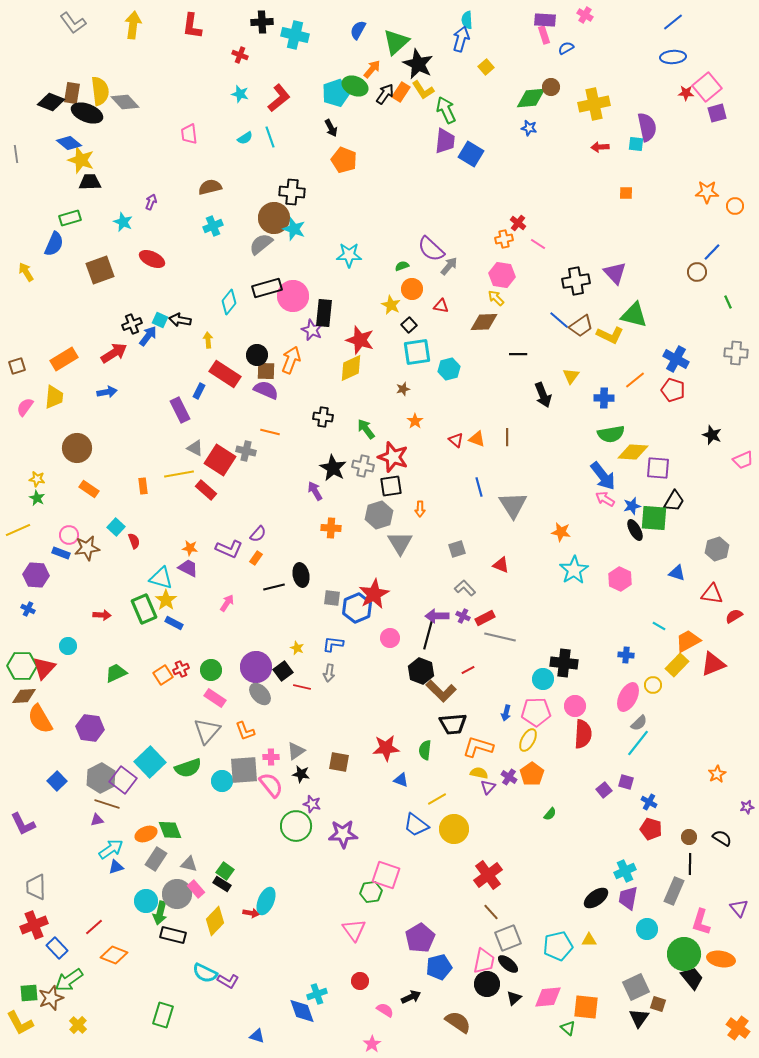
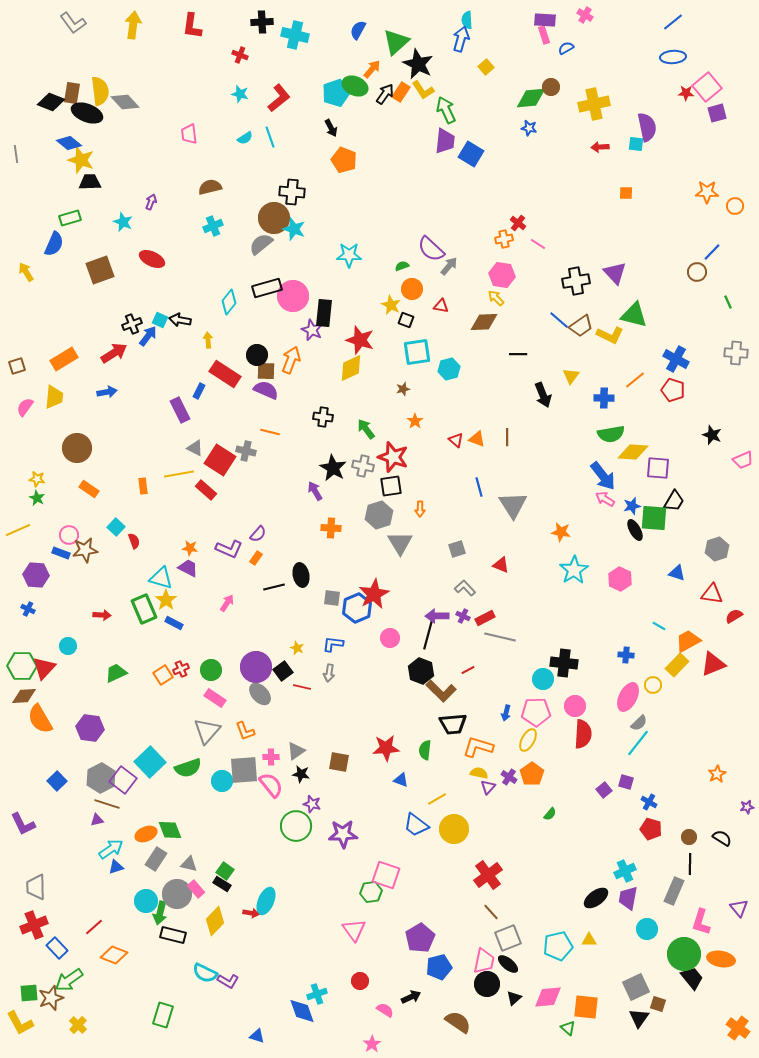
black square at (409, 325): moved 3 px left, 5 px up; rotated 28 degrees counterclockwise
brown star at (87, 548): moved 2 px left, 2 px down
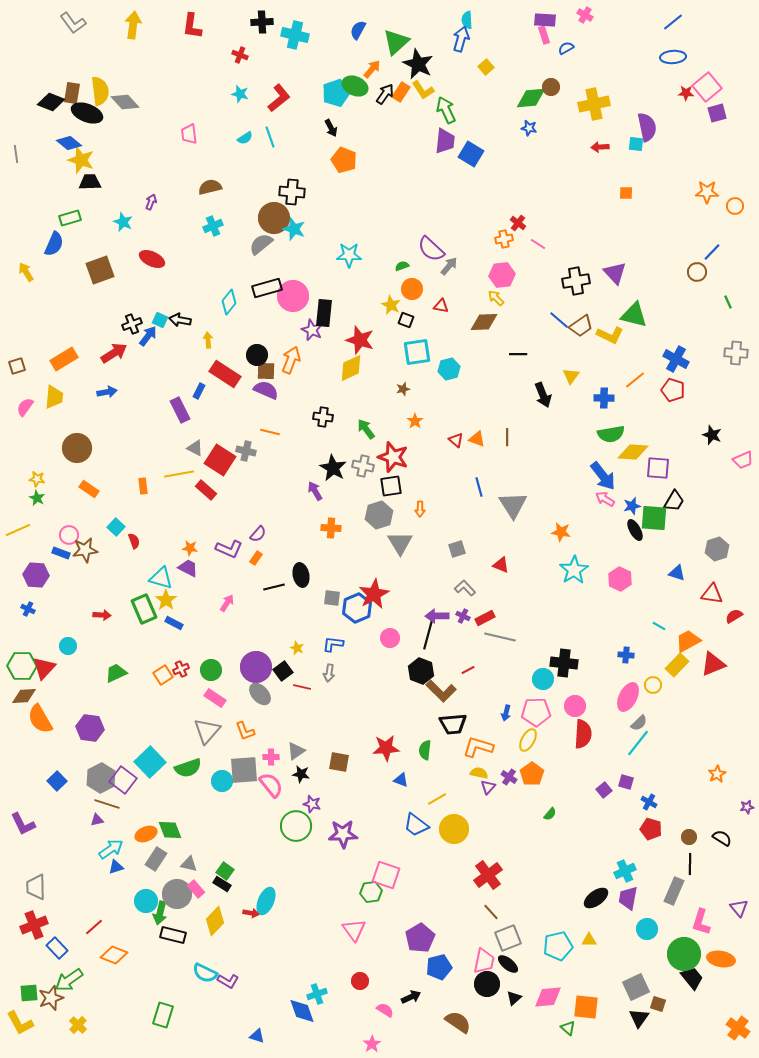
pink hexagon at (502, 275): rotated 15 degrees counterclockwise
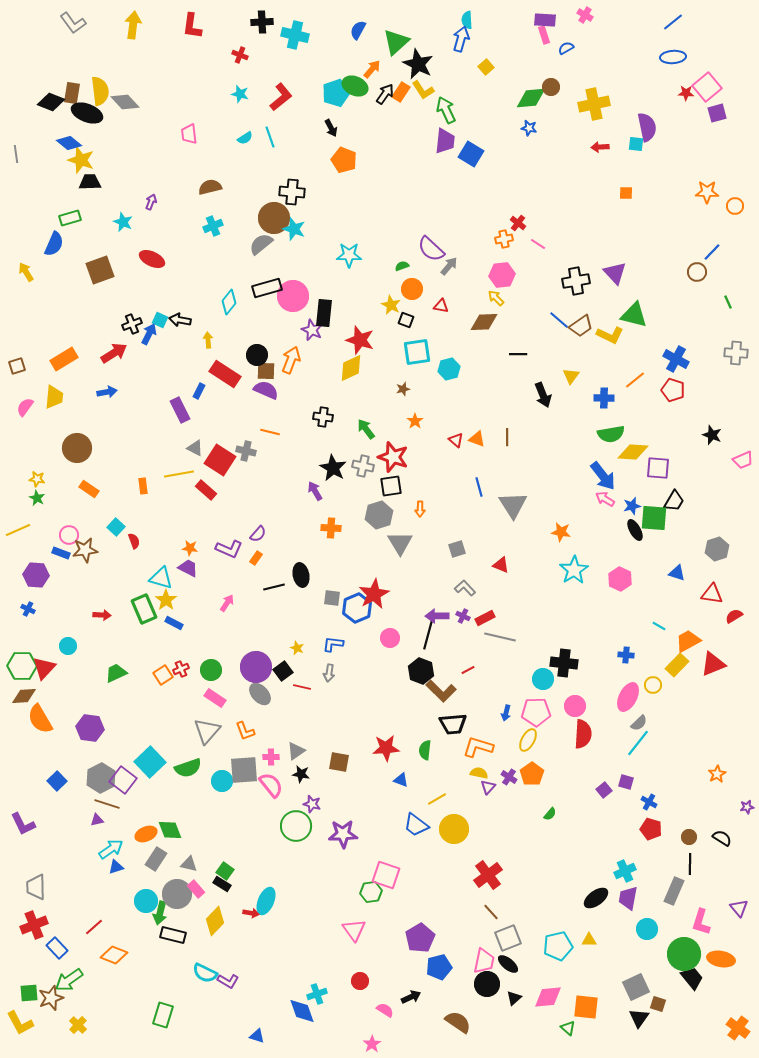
red L-shape at (279, 98): moved 2 px right, 1 px up
blue arrow at (148, 336): moved 1 px right, 2 px up; rotated 10 degrees counterclockwise
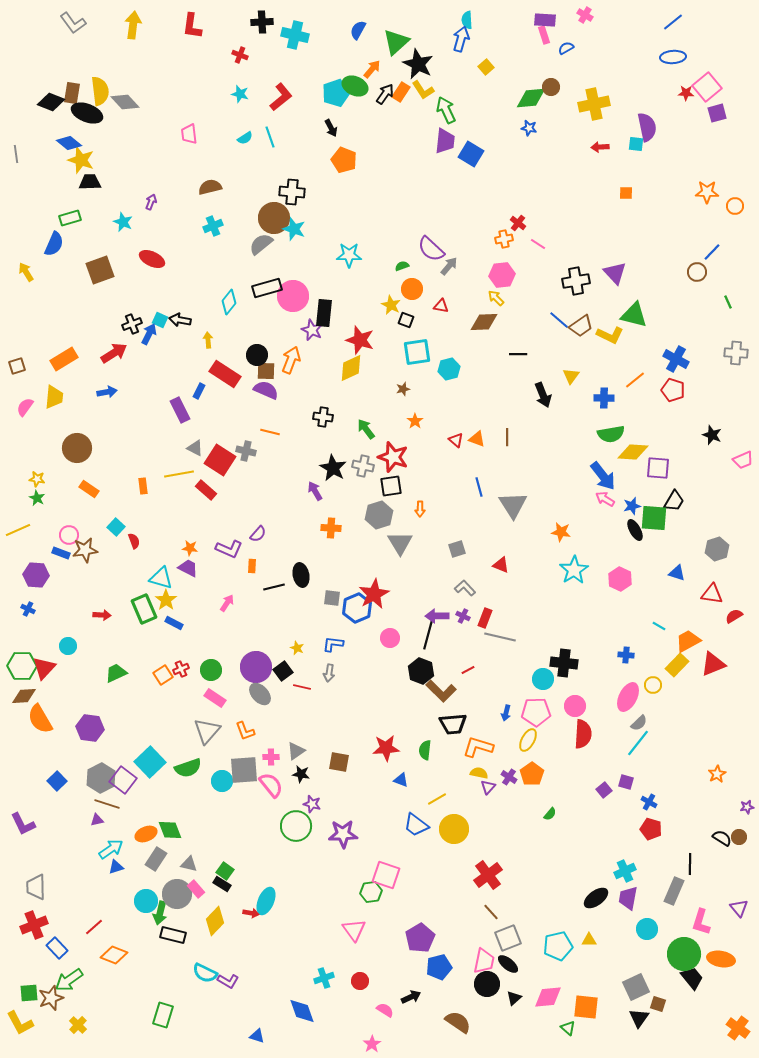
orange rectangle at (256, 558): moved 4 px left, 8 px down; rotated 32 degrees counterclockwise
red rectangle at (485, 618): rotated 42 degrees counterclockwise
brown circle at (689, 837): moved 50 px right
cyan cross at (317, 994): moved 7 px right, 16 px up
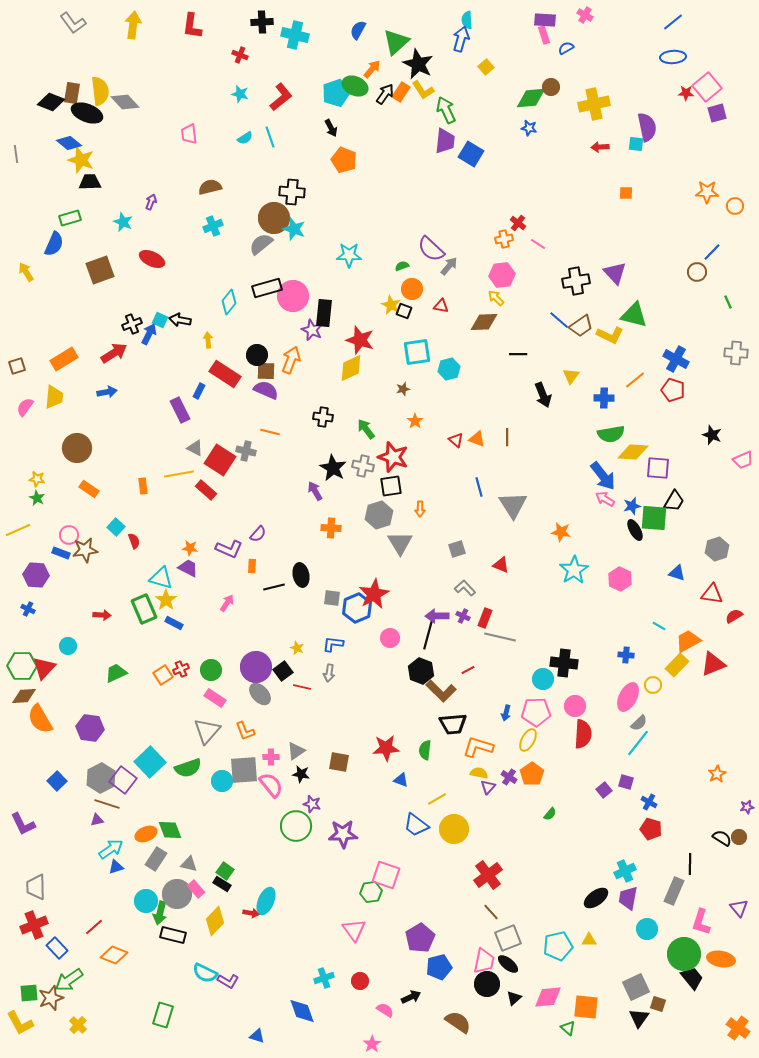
black square at (406, 320): moved 2 px left, 9 px up
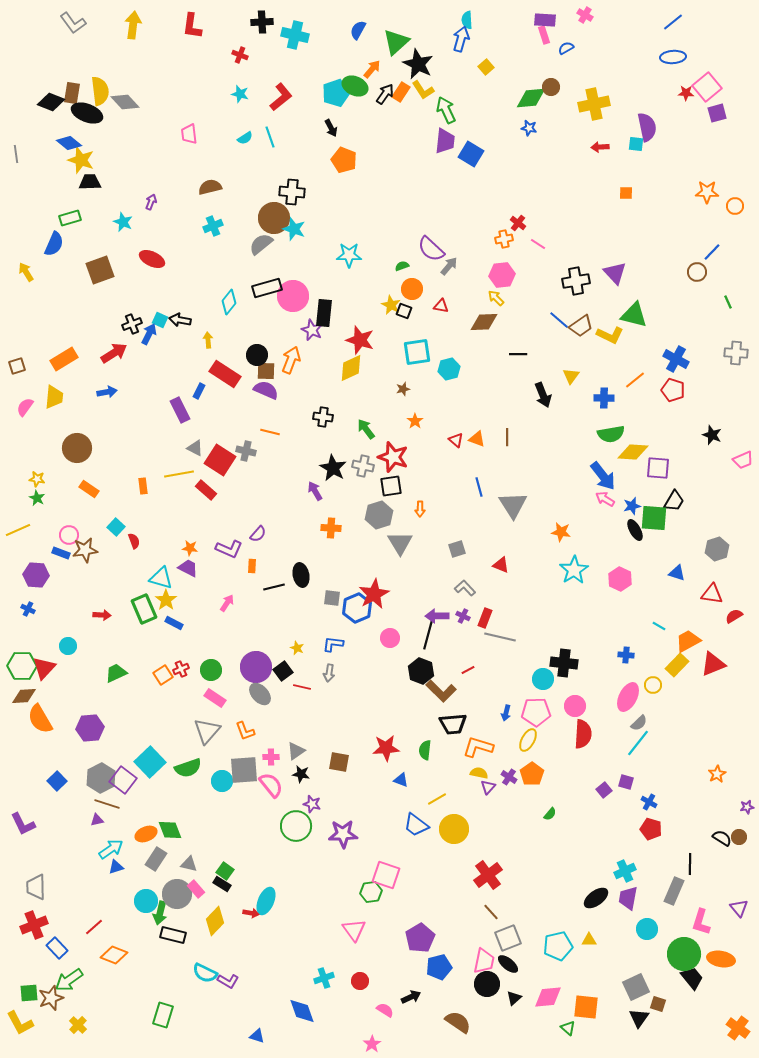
purple hexagon at (90, 728): rotated 12 degrees counterclockwise
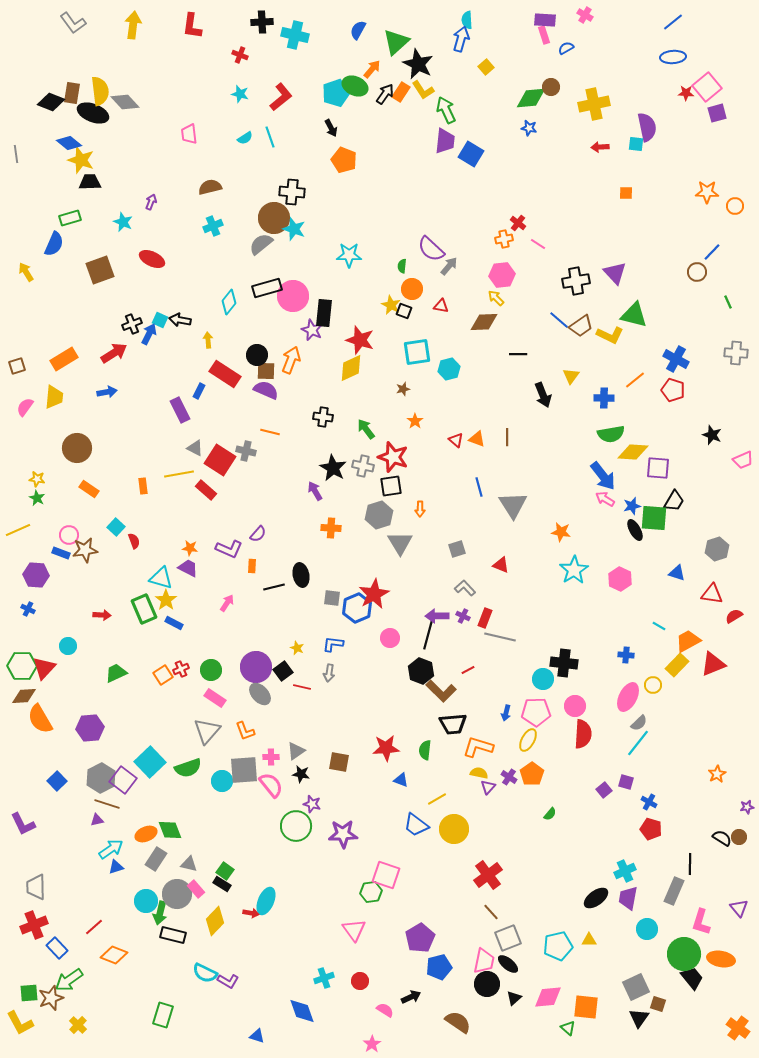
black ellipse at (87, 113): moved 6 px right
green semicircle at (402, 266): rotated 64 degrees counterclockwise
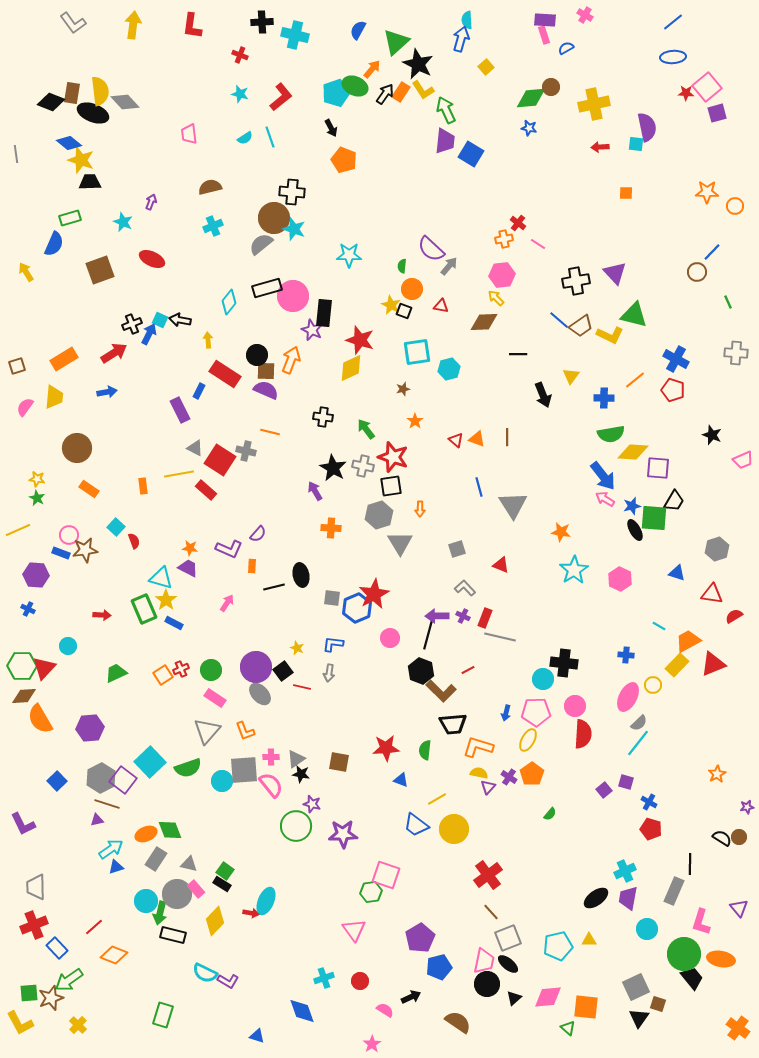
gray triangle at (296, 751): moved 8 px down
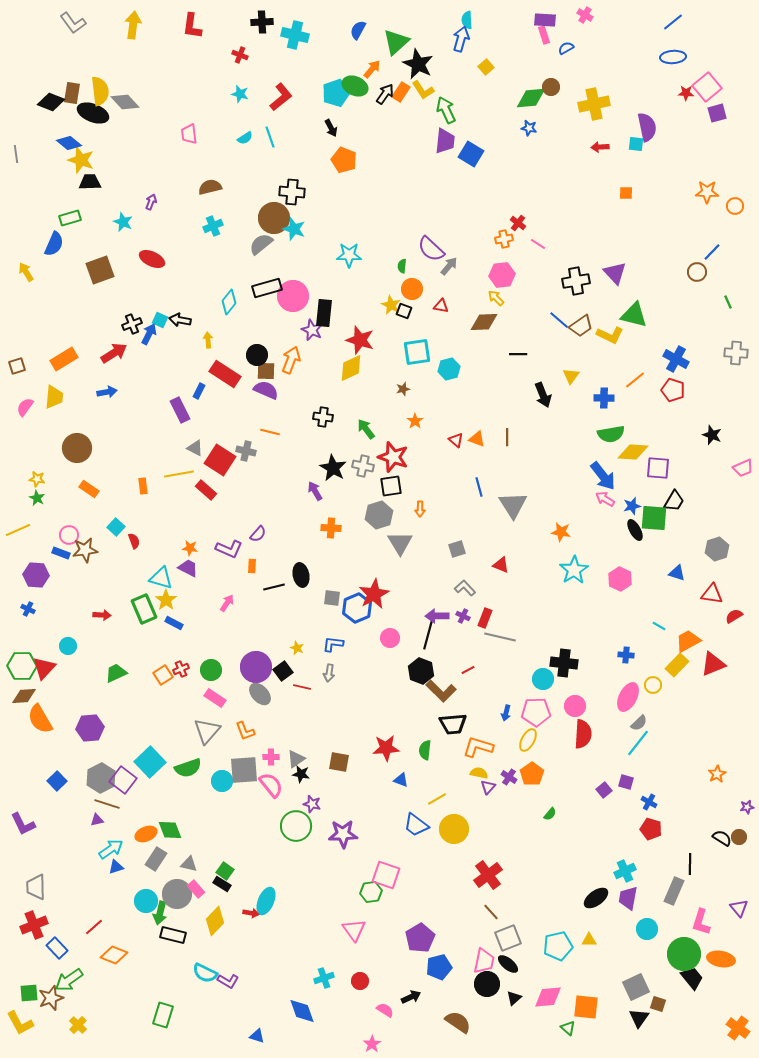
pink trapezoid at (743, 460): moved 8 px down
